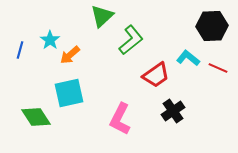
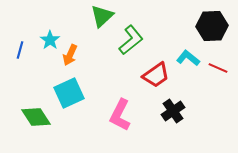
orange arrow: rotated 25 degrees counterclockwise
cyan square: rotated 12 degrees counterclockwise
pink L-shape: moved 4 px up
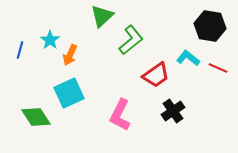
black hexagon: moved 2 px left; rotated 12 degrees clockwise
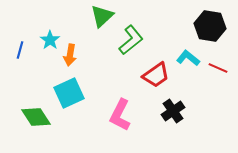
orange arrow: rotated 15 degrees counterclockwise
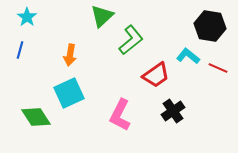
cyan star: moved 23 px left, 23 px up
cyan L-shape: moved 2 px up
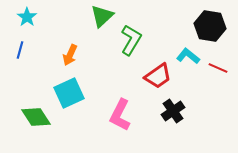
green L-shape: rotated 20 degrees counterclockwise
orange arrow: rotated 15 degrees clockwise
red trapezoid: moved 2 px right, 1 px down
